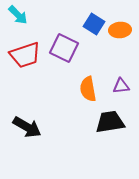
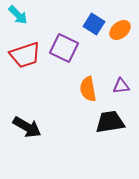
orange ellipse: rotated 35 degrees counterclockwise
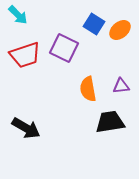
black arrow: moved 1 px left, 1 px down
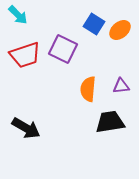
purple square: moved 1 px left, 1 px down
orange semicircle: rotated 15 degrees clockwise
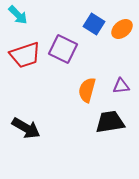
orange ellipse: moved 2 px right, 1 px up
orange semicircle: moved 1 px left, 1 px down; rotated 10 degrees clockwise
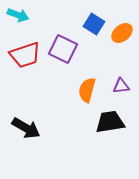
cyan arrow: rotated 25 degrees counterclockwise
orange ellipse: moved 4 px down
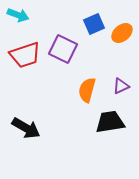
blue square: rotated 35 degrees clockwise
purple triangle: rotated 18 degrees counterclockwise
